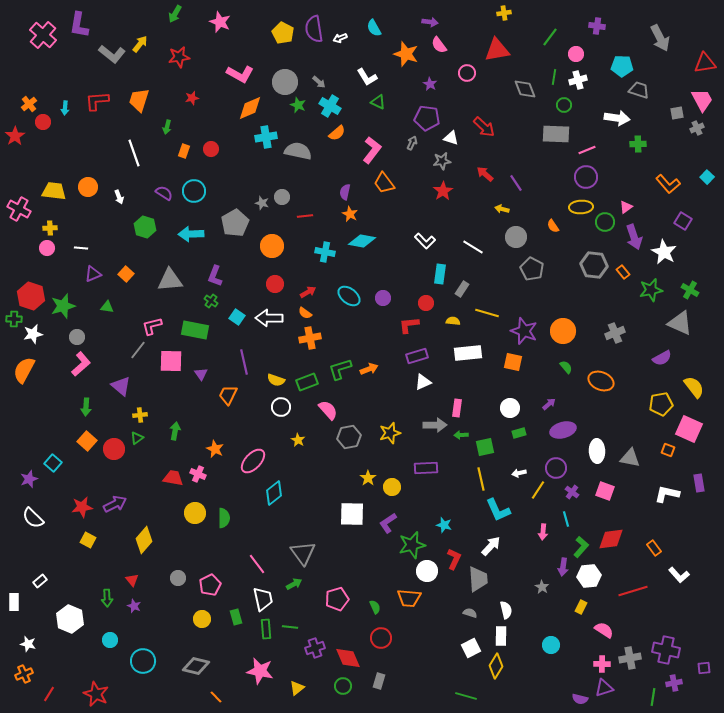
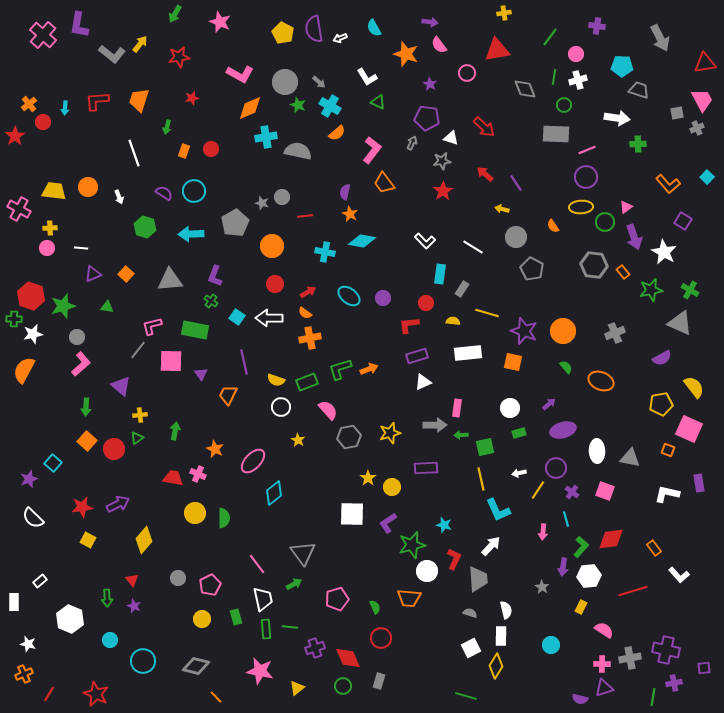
purple arrow at (115, 504): moved 3 px right
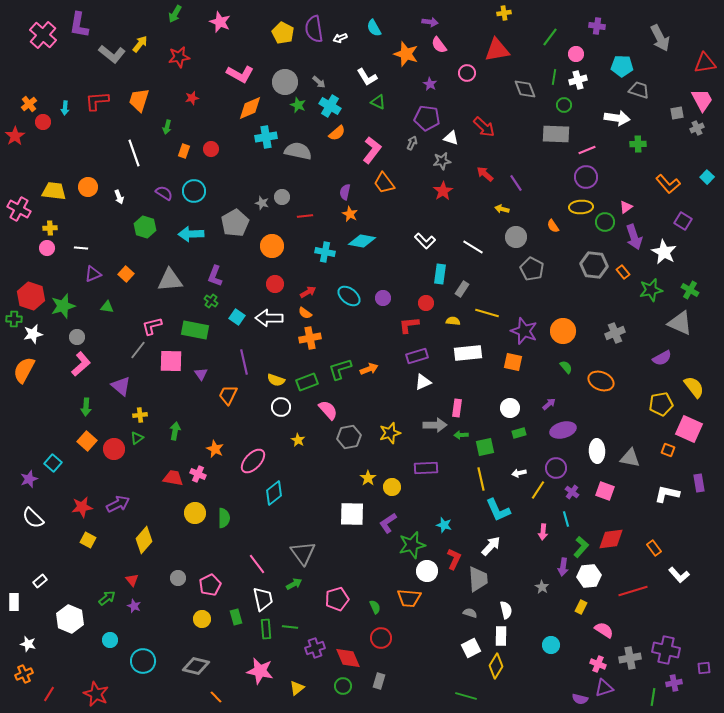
green arrow at (107, 598): rotated 126 degrees counterclockwise
pink cross at (602, 664): moved 4 px left; rotated 21 degrees clockwise
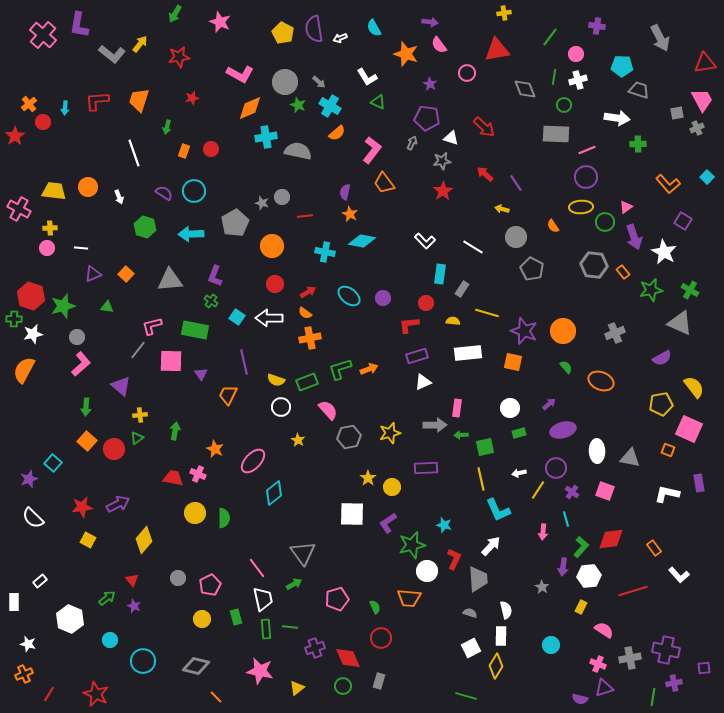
pink line at (257, 564): moved 4 px down
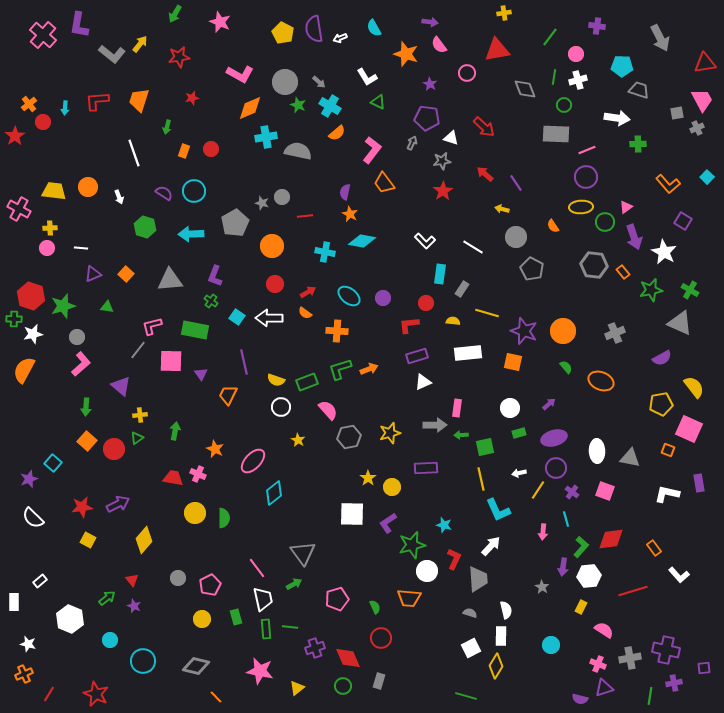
orange cross at (310, 338): moved 27 px right, 7 px up; rotated 15 degrees clockwise
purple ellipse at (563, 430): moved 9 px left, 8 px down
green line at (653, 697): moved 3 px left, 1 px up
